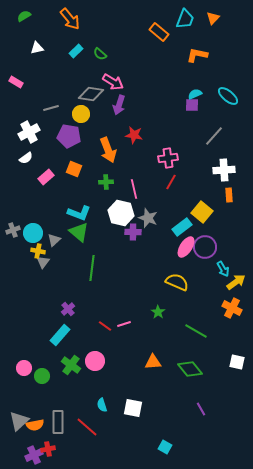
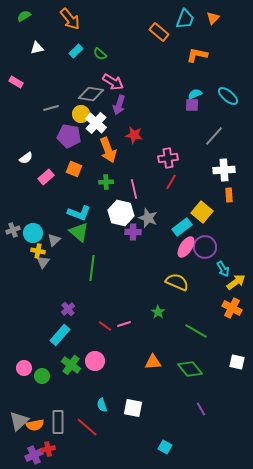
white cross at (29, 132): moved 67 px right, 9 px up; rotated 20 degrees counterclockwise
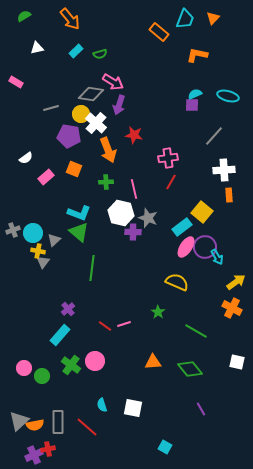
green semicircle at (100, 54): rotated 56 degrees counterclockwise
cyan ellipse at (228, 96): rotated 25 degrees counterclockwise
cyan arrow at (223, 269): moved 6 px left, 12 px up
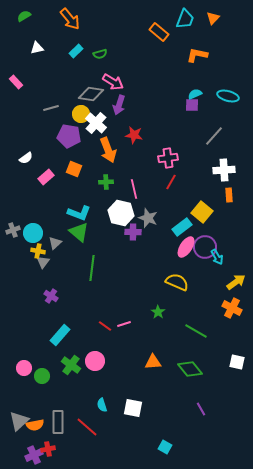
pink rectangle at (16, 82): rotated 16 degrees clockwise
gray triangle at (54, 240): moved 1 px right, 3 px down
purple cross at (68, 309): moved 17 px left, 13 px up; rotated 16 degrees counterclockwise
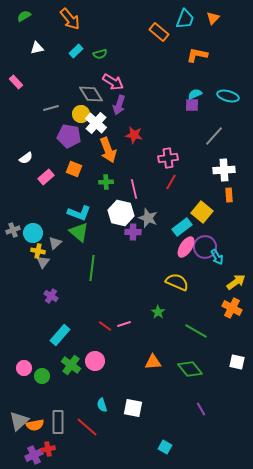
gray diamond at (91, 94): rotated 50 degrees clockwise
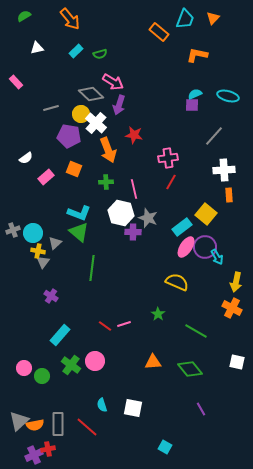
gray diamond at (91, 94): rotated 15 degrees counterclockwise
yellow square at (202, 212): moved 4 px right, 2 px down
yellow arrow at (236, 282): rotated 138 degrees clockwise
green star at (158, 312): moved 2 px down
gray rectangle at (58, 422): moved 2 px down
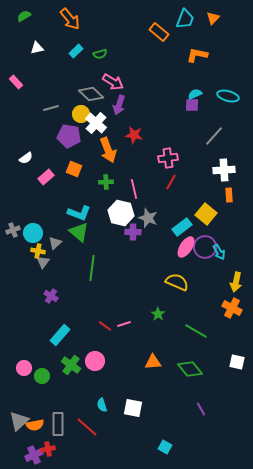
cyan arrow at (217, 257): moved 2 px right, 5 px up
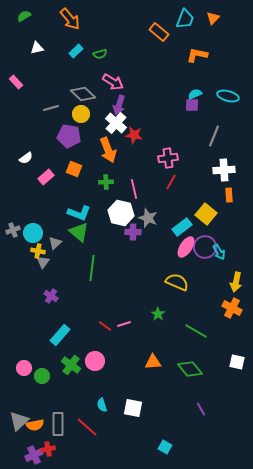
gray diamond at (91, 94): moved 8 px left
white cross at (96, 123): moved 20 px right
gray line at (214, 136): rotated 20 degrees counterclockwise
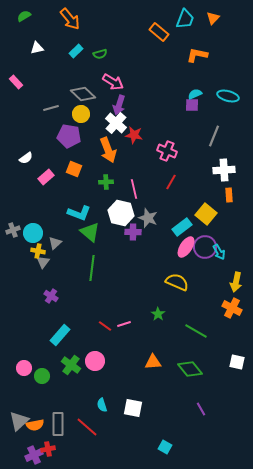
pink cross at (168, 158): moved 1 px left, 7 px up; rotated 30 degrees clockwise
green triangle at (79, 232): moved 11 px right
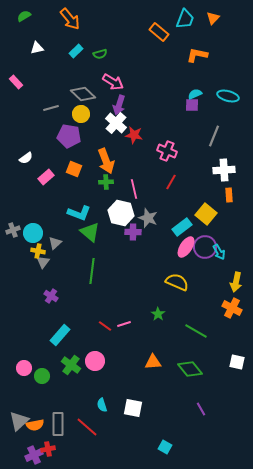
orange arrow at (108, 150): moved 2 px left, 11 px down
green line at (92, 268): moved 3 px down
